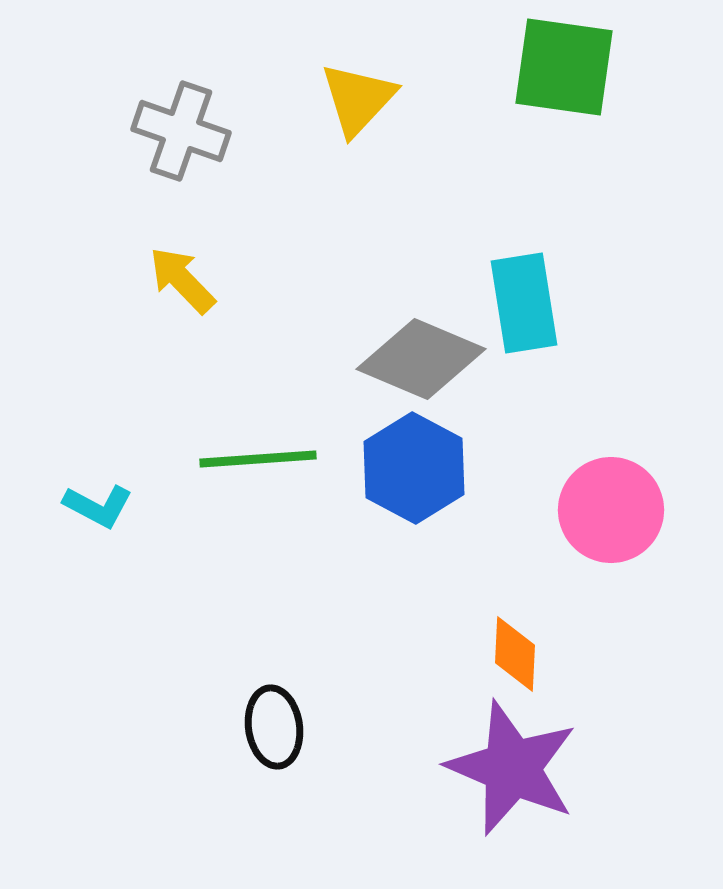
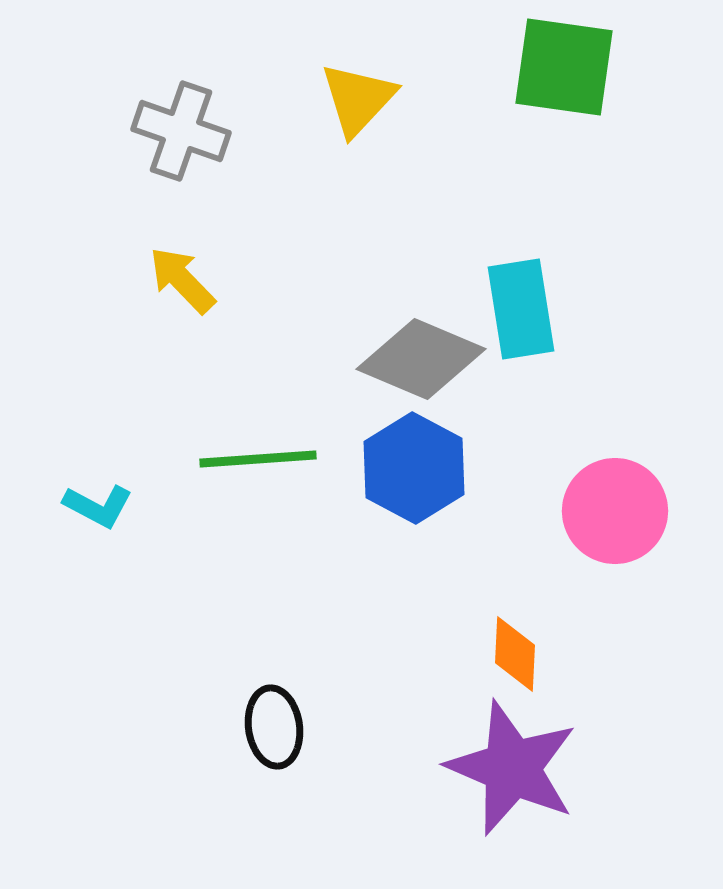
cyan rectangle: moved 3 px left, 6 px down
pink circle: moved 4 px right, 1 px down
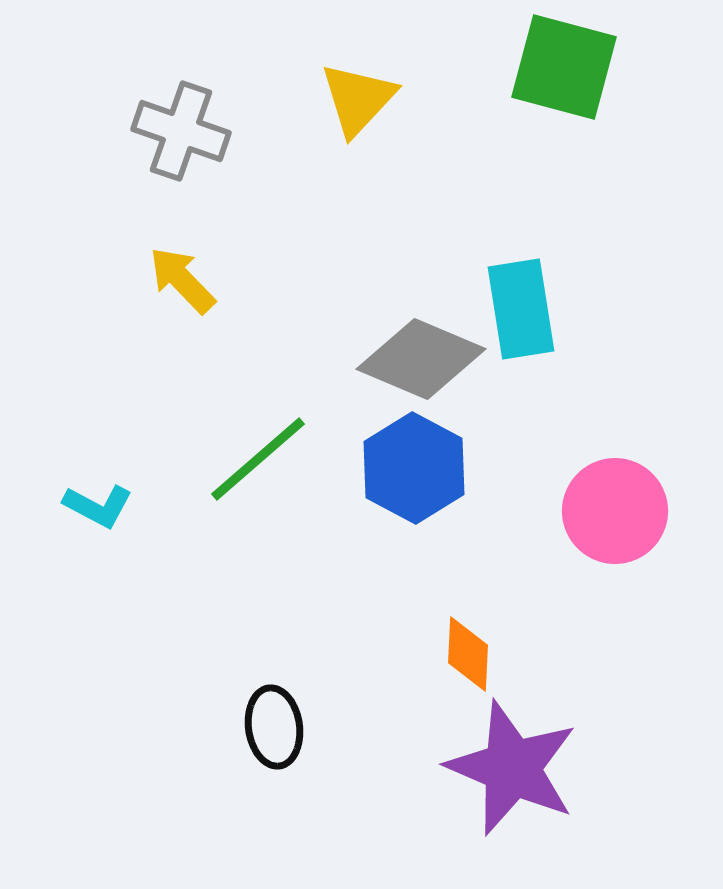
green square: rotated 7 degrees clockwise
green line: rotated 37 degrees counterclockwise
orange diamond: moved 47 px left
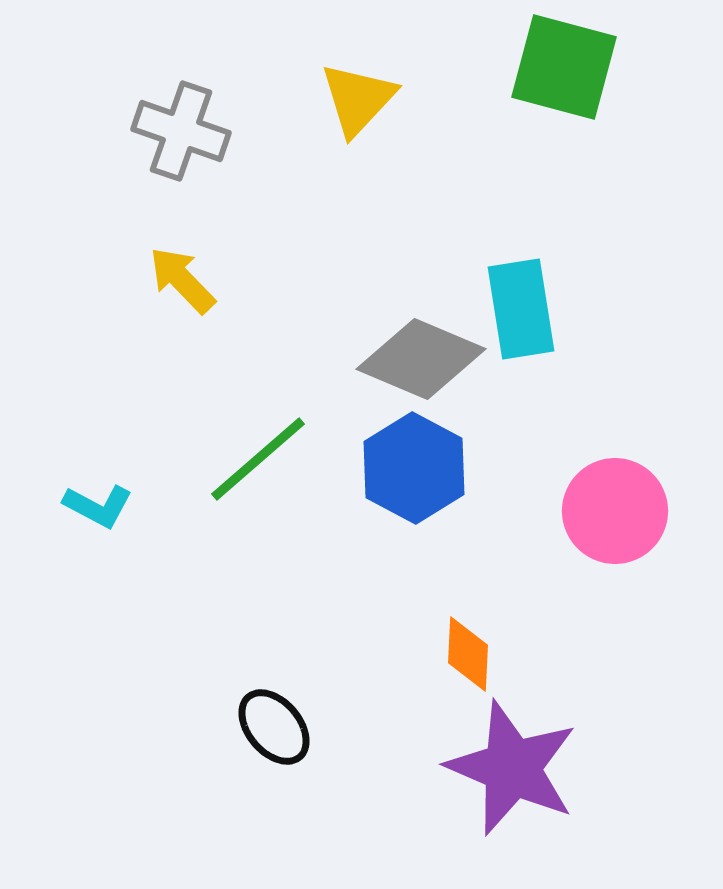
black ellipse: rotated 32 degrees counterclockwise
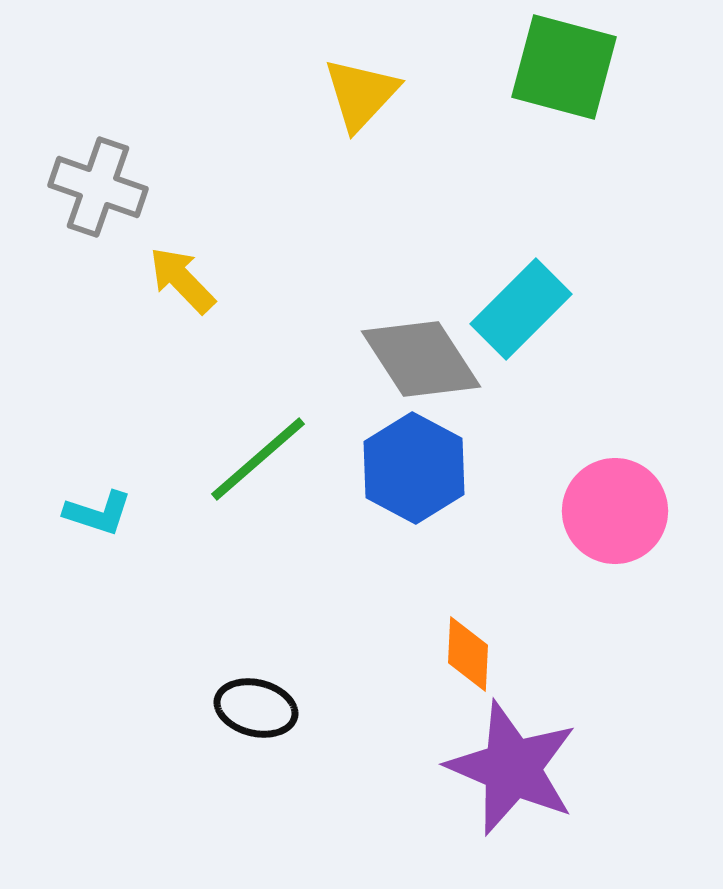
yellow triangle: moved 3 px right, 5 px up
gray cross: moved 83 px left, 56 px down
cyan rectangle: rotated 54 degrees clockwise
gray diamond: rotated 34 degrees clockwise
cyan L-shape: moved 7 px down; rotated 10 degrees counterclockwise
black ellipse: moved 18 px left, 19 px up; rotated 36 degrees counterclockwise
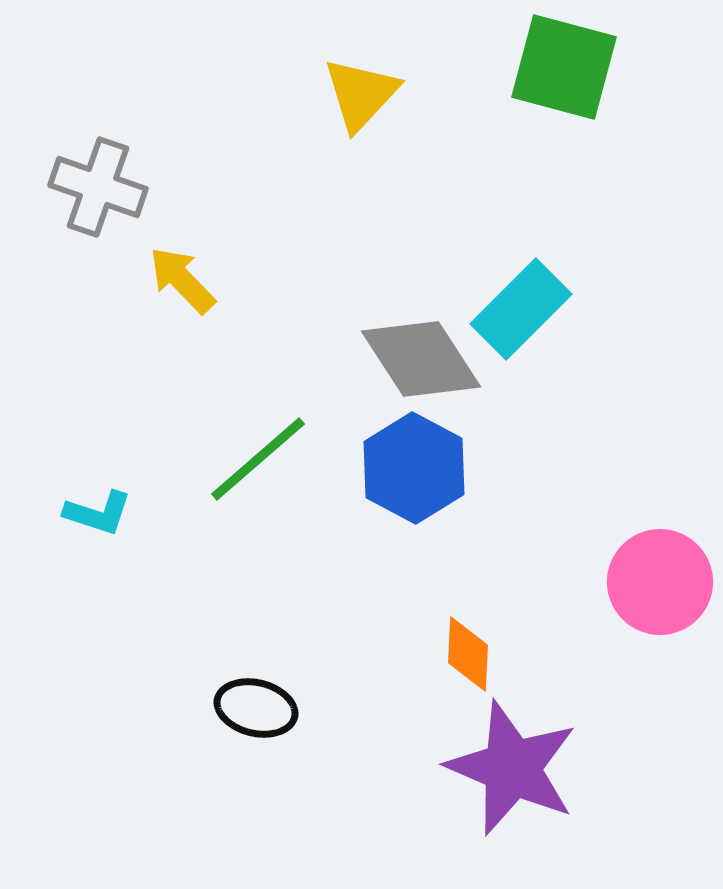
pink circle: moved 45 px right, 71 px down
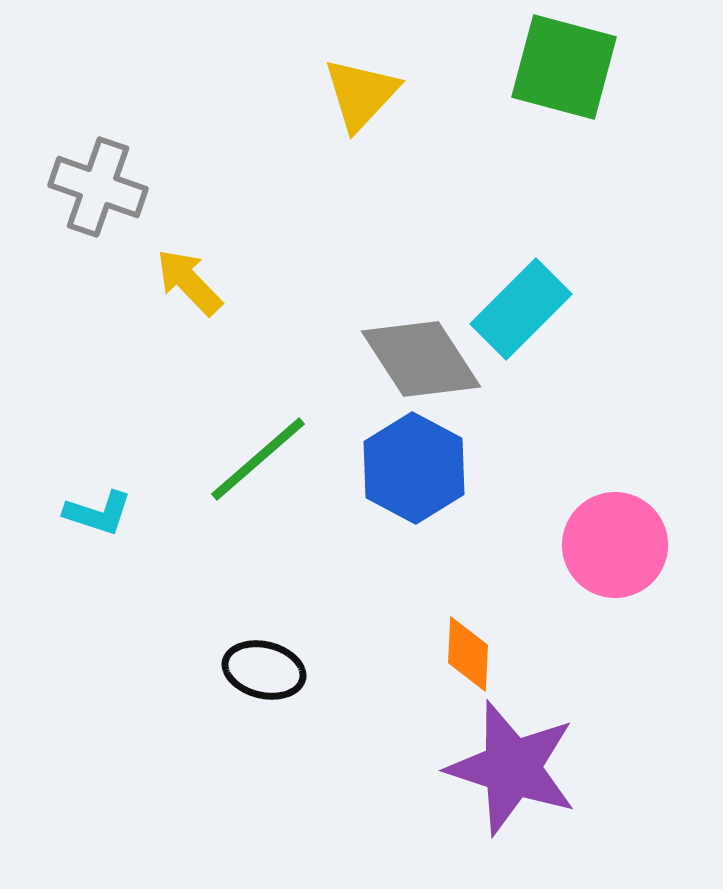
yellow arrow: moved 7 px right, 2 px down
pink circle: moved 45 px left, 37 px up
black ellipse: moved 8 px right, 38 px up
purple star: rotated 5 degrees counterclockwise
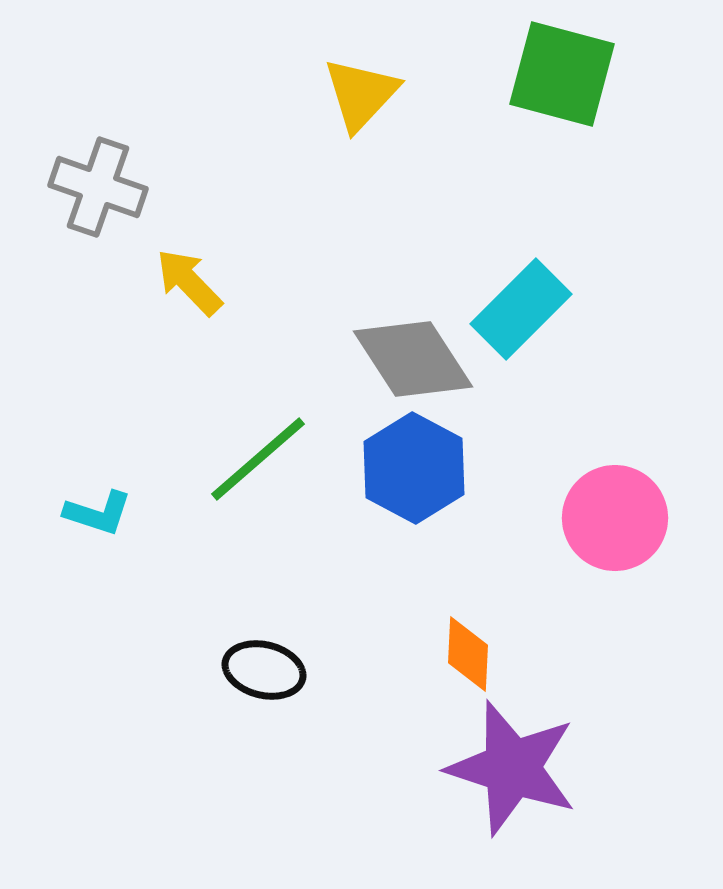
green square: moved 2 px left, 7 px down
gray diamond: moved 8 px left
pink circle: moved 27 px up
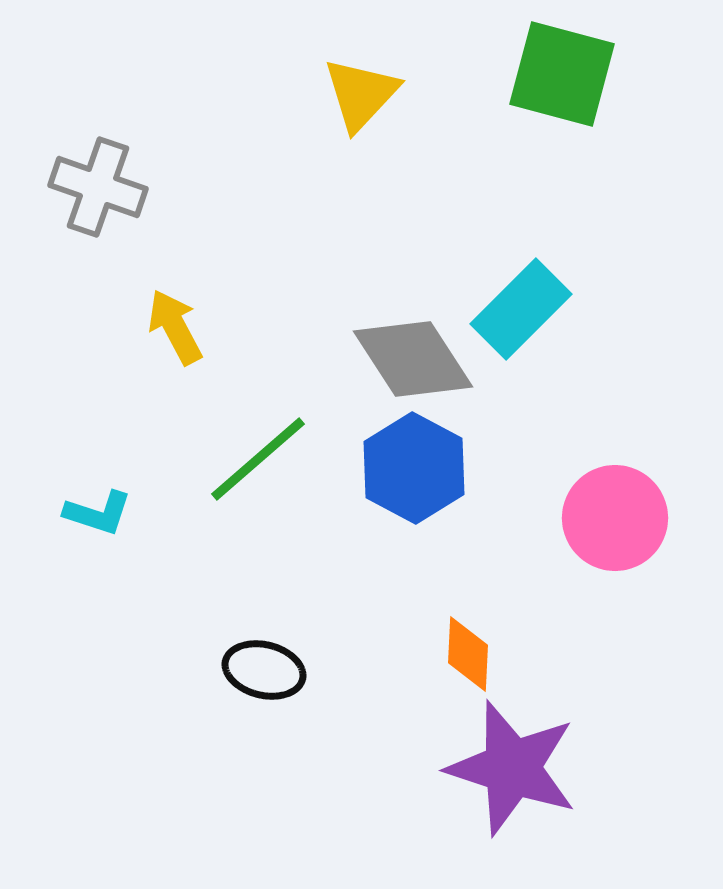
yellow arrow: moved 14 px left, 45 px down; rotated 16 degrees clockwise
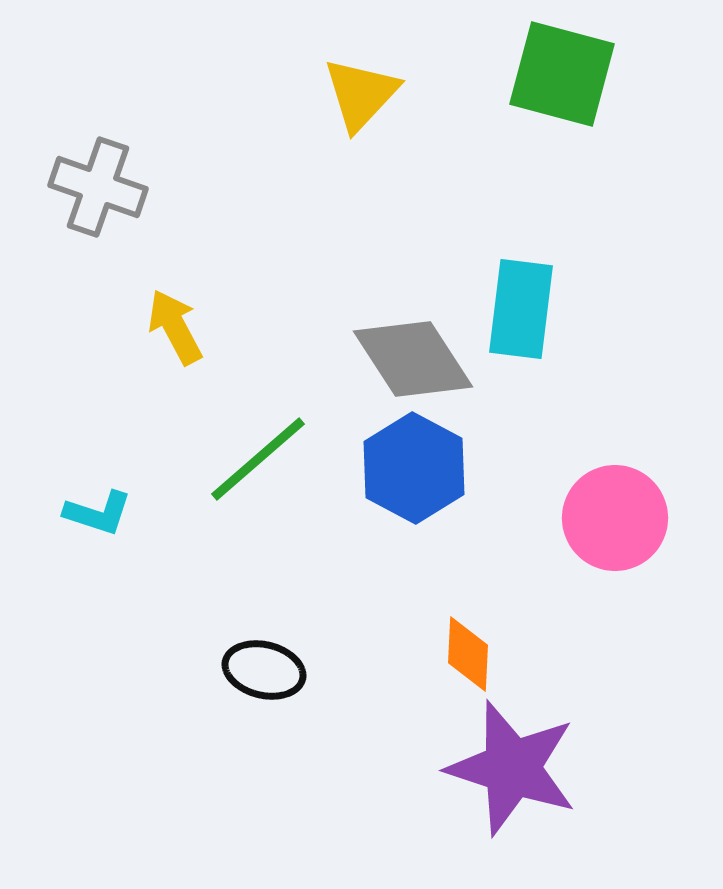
cyan rectangle: rotated 38 degrees counterclockwise
